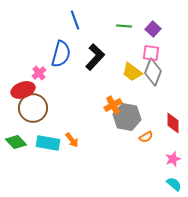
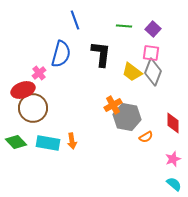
black L-shape: moved 6 px right, 3 px up; rotated 36 degrees counterclockwise
orange arrow: moved 1 px down; rotated 28 degrees clockwise
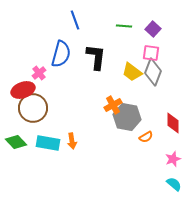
black L-shape: moved 5 px left, 3 px down
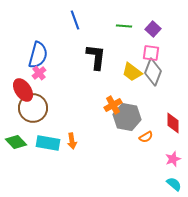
blue semicircle: moved 23 px left, 1 px down
red ellipse: rotated 75 degrees clockwise
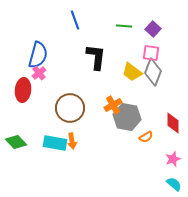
red ellipse: rotated 40 degrees clockwise
brown circle: moved 37 px right
cyan rectangle: moved 7 px right
